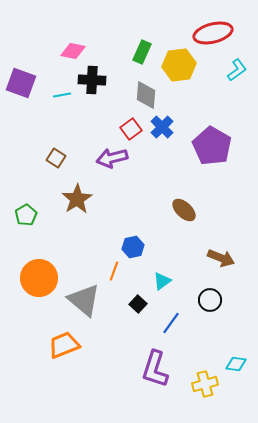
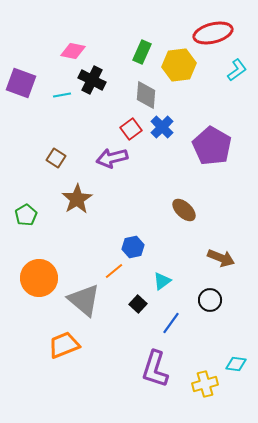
black cross: rotated 24 degrees clockwise
orange line: rotated 30 degrees clockwise
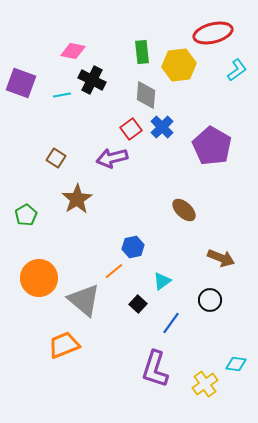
green rectangle: rotated 30 degrees counterclockwise
yellow cross: rotated 20 degrees counterclockwise
